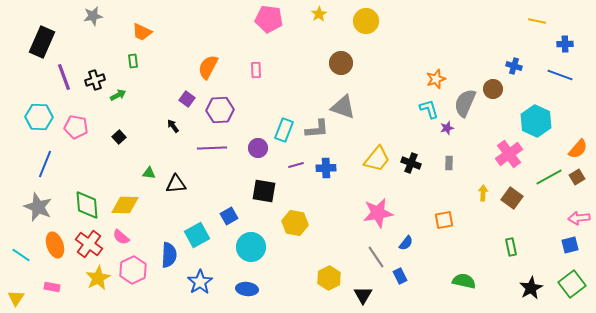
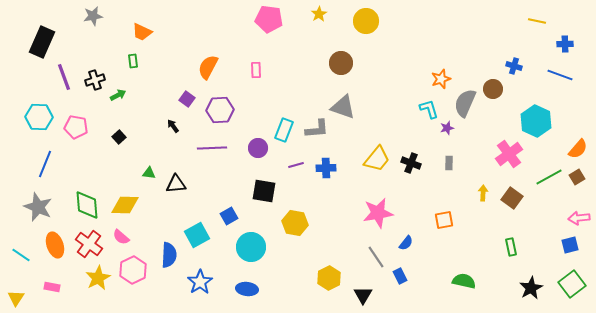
orange star at (436, 79): moved 5 px right
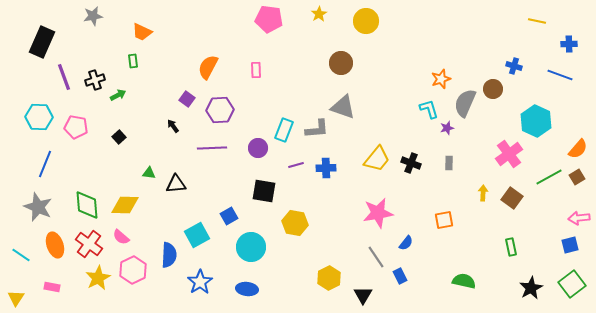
blue cross at (565, 44): moved 4 px right
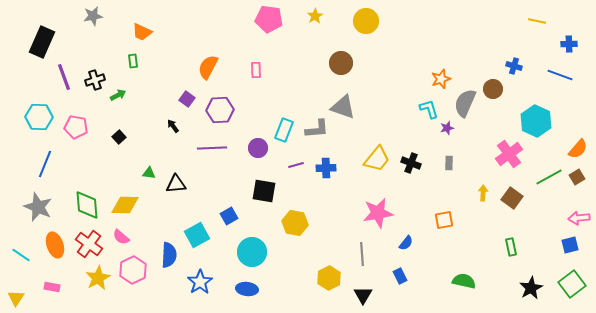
yellow star at (319, 14): moved 4 px left, 2 px down
cyan circle at (251, 247): moved 1 px right, 5 px down
gray line at (376, 257): moved 14 px left, 3 px up; rotated 30 degrees clockwise
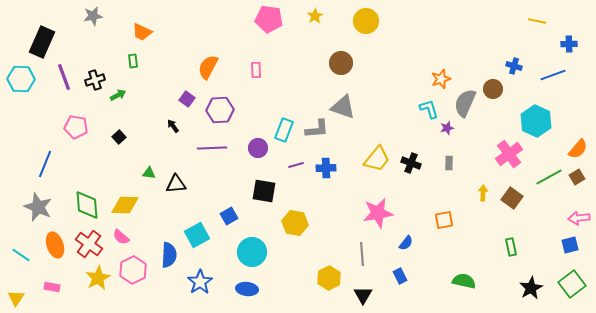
blue line at (560, 75): moved 7 px left; rotated 40 degrees counterclockwise
cyan hexagon at (39, 117): moved 18 px left, 38 px up
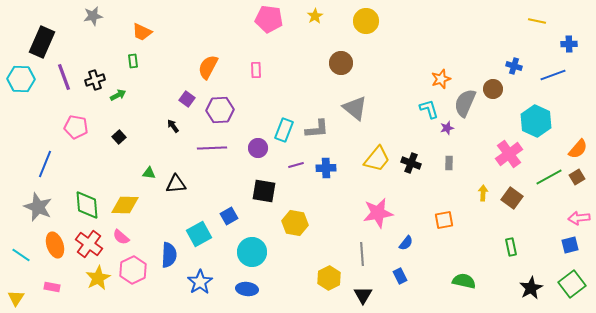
gray triangle at (343, 107): moved 12 px right, 1 px down; rotated 20 degrees clockwise
cyan square at (197, 235): moved 2 px right, 1 px up
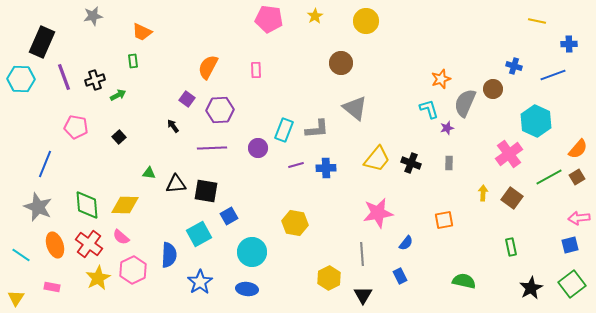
black square at (264, 191): moved 58 px left
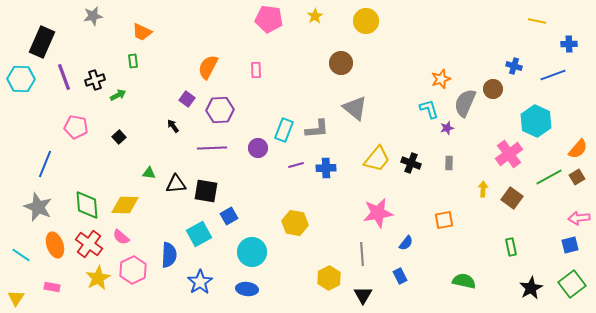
yellow arrow at (483, 193): moved 4 px up
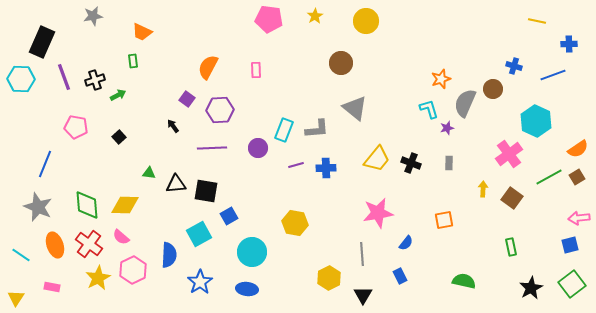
orange semicircle at (578, 149): rotated 15 degrees clockwise
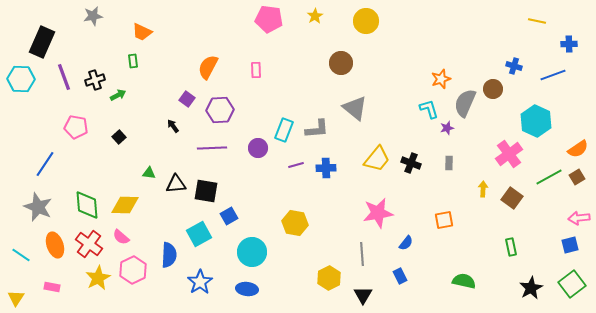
blue line at (45, 164): rotated 12 degrees clockwise
